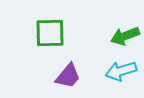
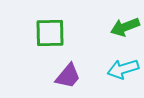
green arrow: moved 9 px up
cyan arrow: moved 2 px right, 2 px up
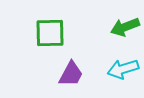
purple trapezoid: moved 3 px right, 2 px up; rotated 12 degrees counterclockwise
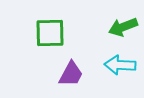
green arrow: moved 2 px left
cyan arrow: moved 3 px left, 4 px up; rotated 20 degrees clockwise
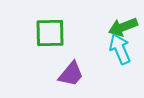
cyan arrow: moved 16 px up; rotated 64 degrees clockwise
purple trapezoid: rotated 12 degrees clockwise
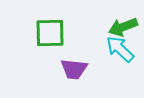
cyan arrow: rotated 24 degrees counterclockwise
purple trapezoid: moved 3 px right, 5 px up; rotated 56 degrees clockwise
